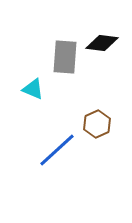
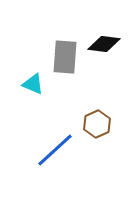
black diamond: moved 2 px right, 1 px down
cyan triangle: moved 5 px up
blue line: moved 2 px left
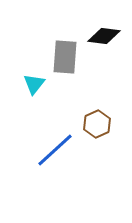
black diamond: moved 8 px up
cyan triangle: moved 1 px right; rotated 45 degrees clockwise
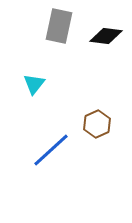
black diamond: moved 2 px right
gray rectangle: moved 6 px left, 31 px up; rotated 8 degrees clockwise
blue line: moved 4 px left
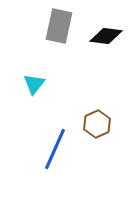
blue line: moved 4 px right, 1 px up; rotated 24 degrees counterclockwise
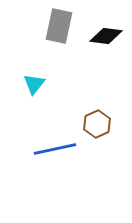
blue line: rotated 54 degrees clockwise
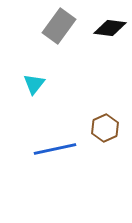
gray rectangle: rotated 24 degrees clockwise
black diamond: moved 4 px right, 8 px up
brown hexagon: moved 8 px right, 4 px down
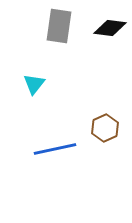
gray rectangle: rotated 28 degrees counterclockwise
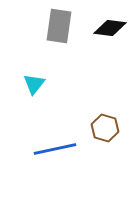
brown hexagon: rotated 20 degrees counterclockwise
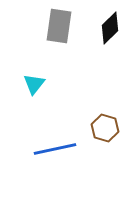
black diamond: rotated 52 degrees counterclockwise
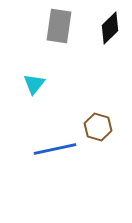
brown hexagon: moved 7 px left, 1 px up
